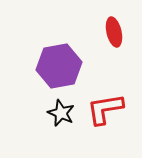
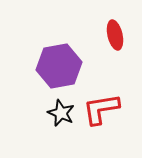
red ellipse: moved 1 px right, 3 px down
red L-shape: moved 4 px left
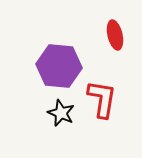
purple hexagon: rotated 15 degrees clockwise
red L-shape: moved 1 px right, 10 px up; rotated 108 degrees clockwise
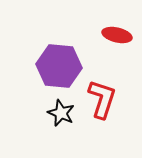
red ellipse: moved 2 px right; rotated 64 degrees counterclockwise
red L-shape: rotated 9 degrees clockwise
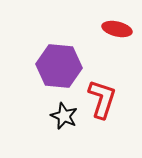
red ellipse: moved 6 px up
black star: moved 3 px right, 3 px down
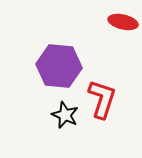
red ellipse: moved 6 px right, 7 px up
black star: moved 1 px right, 1 px up
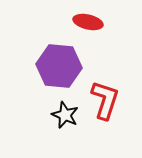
red ellipse: moved 35 px left
red L-shape: moved 3 px right, 1 px down
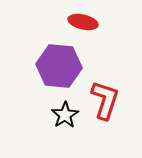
red ellipse: moved 5 px left
black star: rotated 16 degrees clockwise
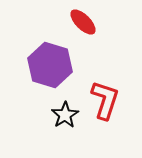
red ellipse: rotated 32 degrees clockwise
purple hexagon: moved 9 px left, 1 px up; rotated 12 degrees clockwise
